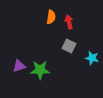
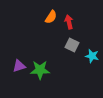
orange semicircle: rotated 24 degrees clockwise
gray square: moved 3 px right, 1 px up
cyan star: moved 2 px up
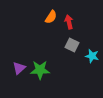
purple triangle: moved 2 px down; rotated 24 degrees counterclockwise
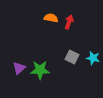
orange semicircle: moved 1 px down; rotated 112 degrees counterclockwise
red arrow: rotated 32 degrees clockwise
gray square: moved 12 px down
cyan star: moved 1 px right, 2 px down
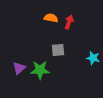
gray square: moved 14 px left, 7 px up; rotated 32 degrees counterclockwise
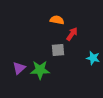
orange semicircle: moved 6 px right, 2 px down
red arrow: moved 3 px right, 12 px down; rotated 16 degrees clockwise
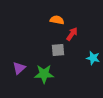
green star: moved 4 px right, 4 px down
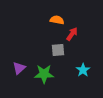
cyan star: moved 10 px left, 12 px down; rotated 24 degrees clockwise
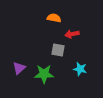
orange semicircle: moved 3 px left, 2 px up
red arrow: rotated 136 degrees counterclockwise
gray square: rotated 16 degrees clockwise
cyan star: moved 3 px left, 1 px up; rotated 24 degrees counterclockwise
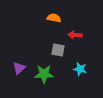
red arrow: moved 3 px right, 1 px down; rotated 16 degrees clockwise
